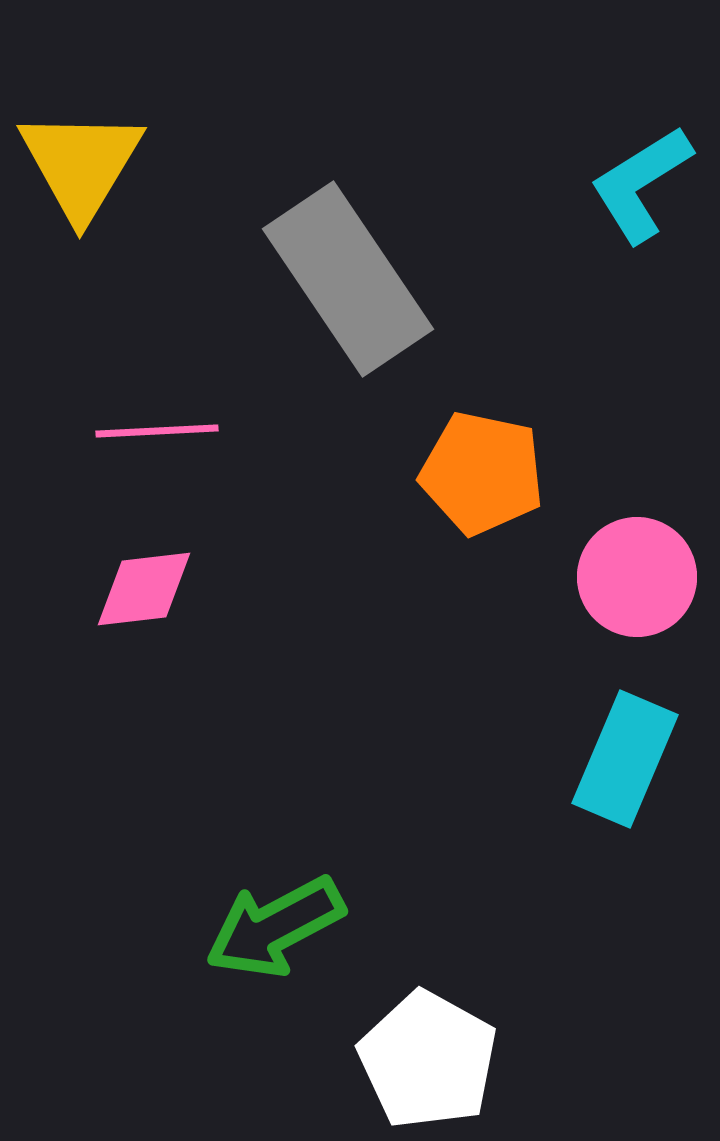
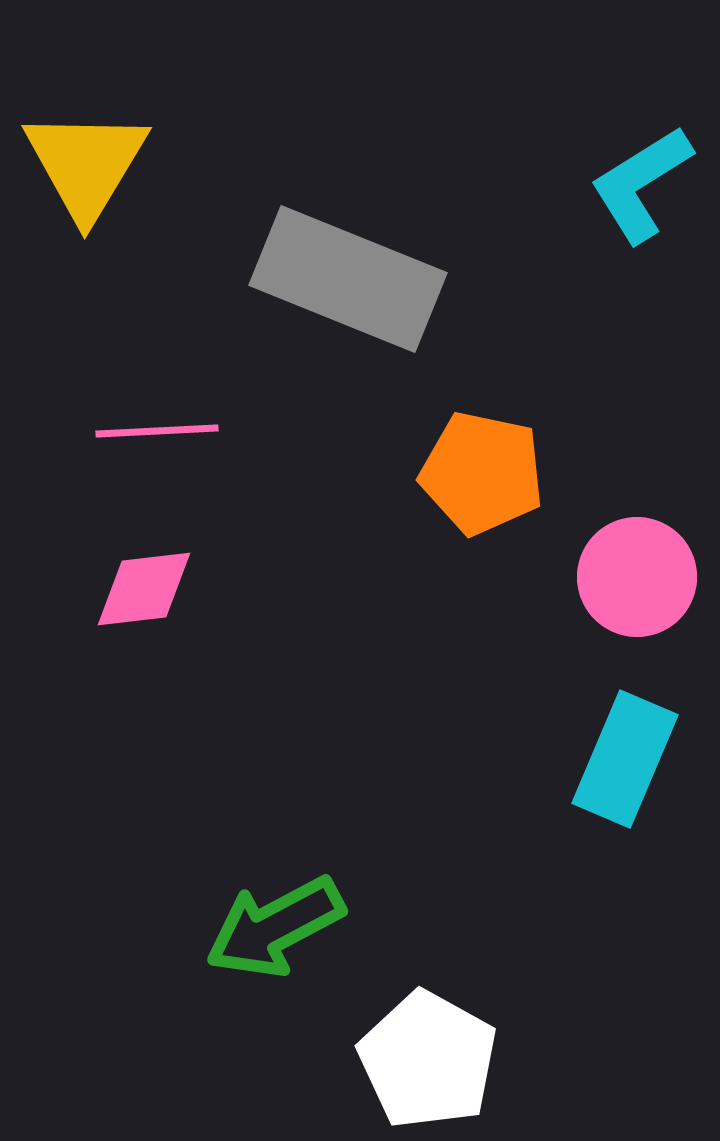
yellow triangle: moved 5 px right
gray rectangle: rotated 34 degrees counterclockwise
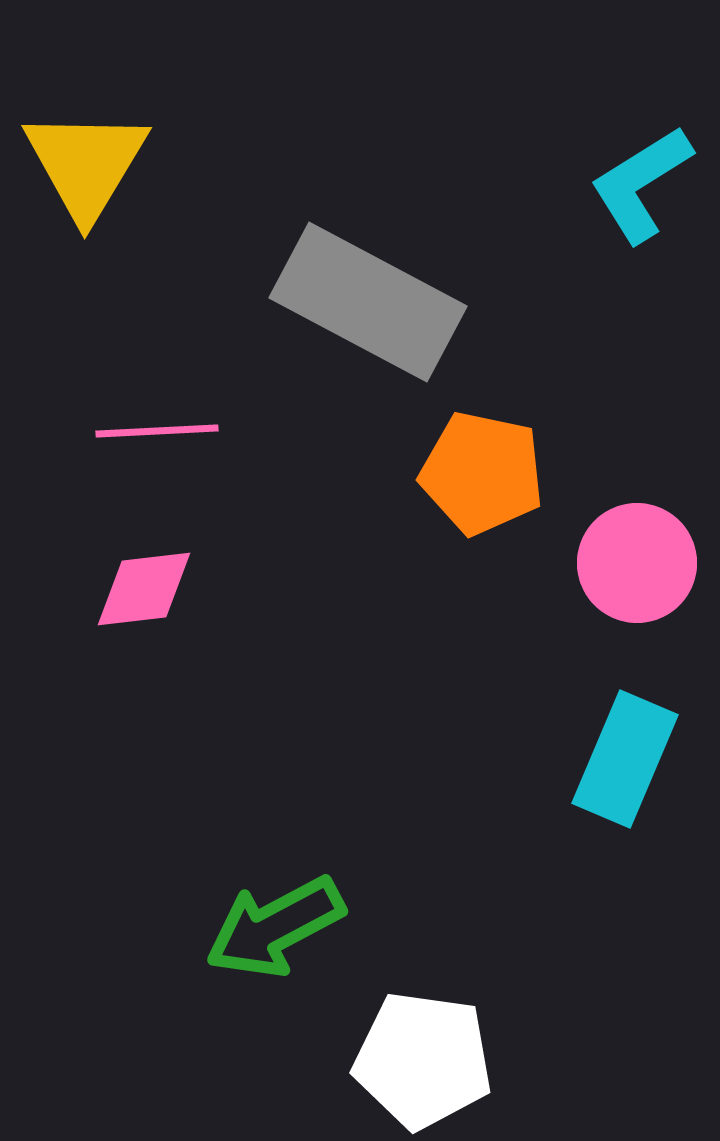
gray rectangle: moved 20 px right, 23 px down; rotated 6 degrees clockwise
pink circle: moved 14 px up
white pentagon: moved 5 px left; rotated 21 degrees counterclockwise
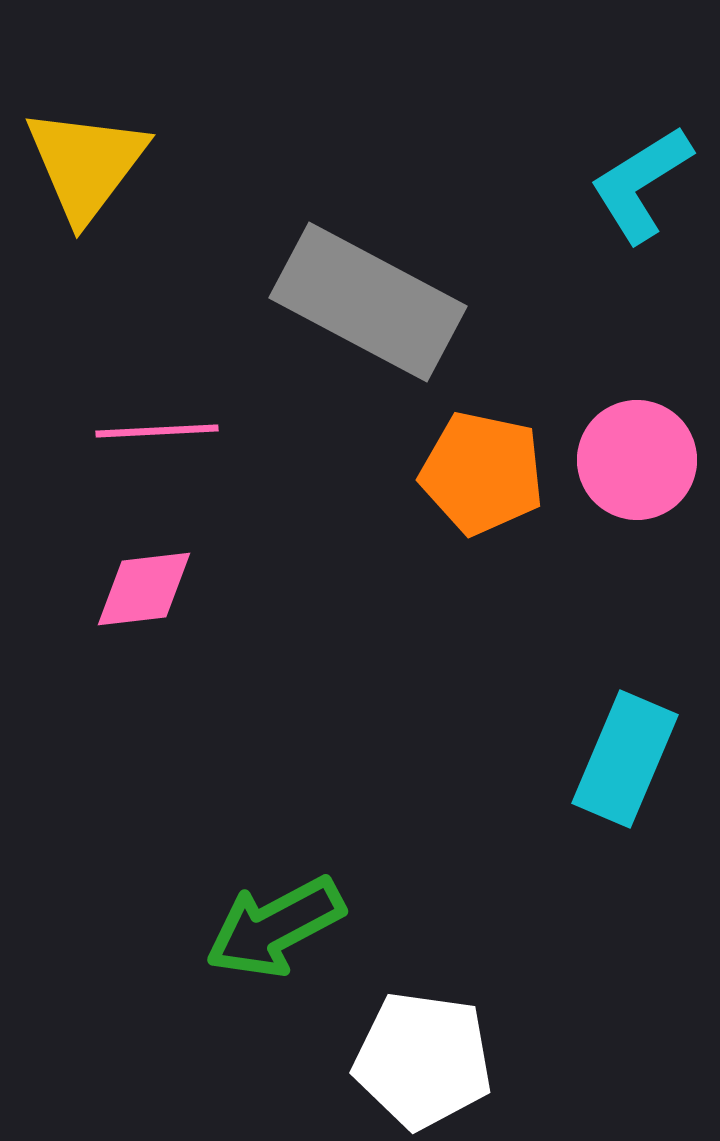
yellow triangle: rotated 6 degrees clockwise
pink circle: moved 103 px up
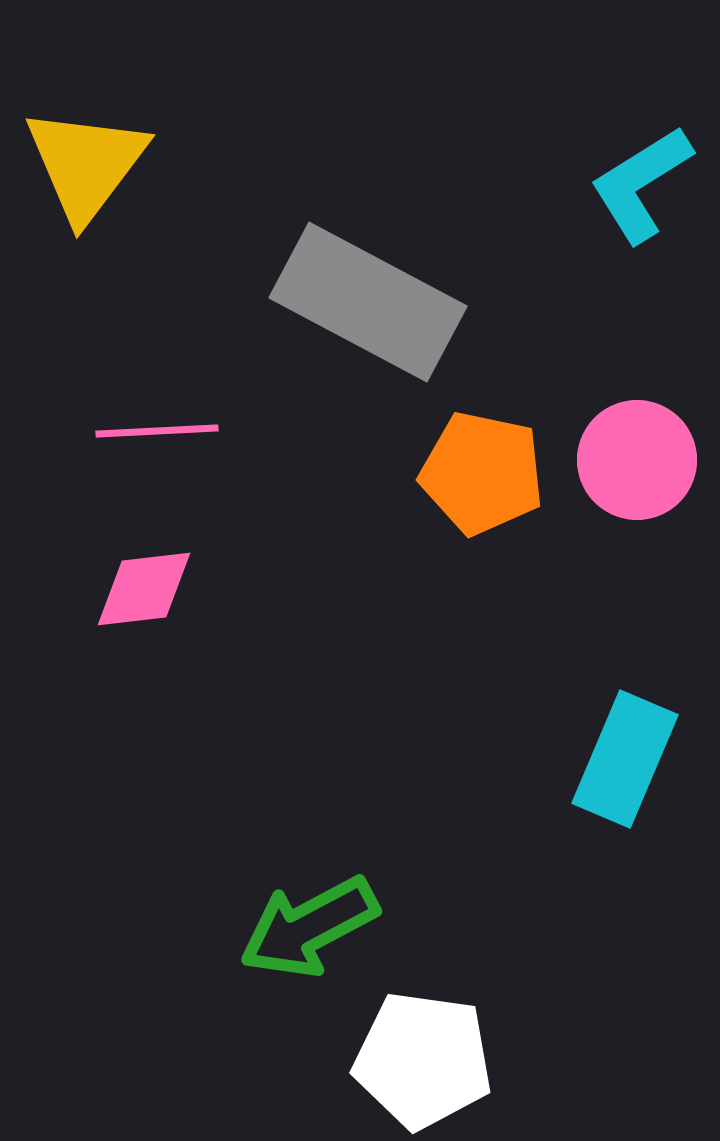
green arrow: moved 34 px right
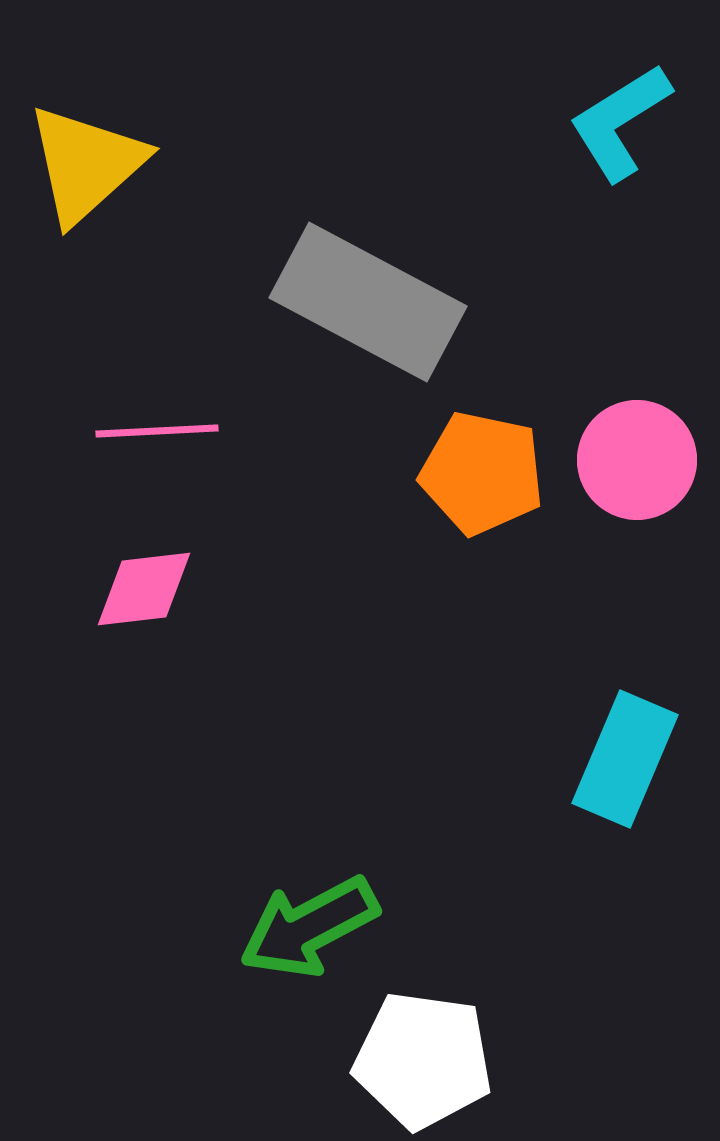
yellow triangle: rotated 11 degrees clockwise
cyan L-shape: moved 21 px left, 62 px up
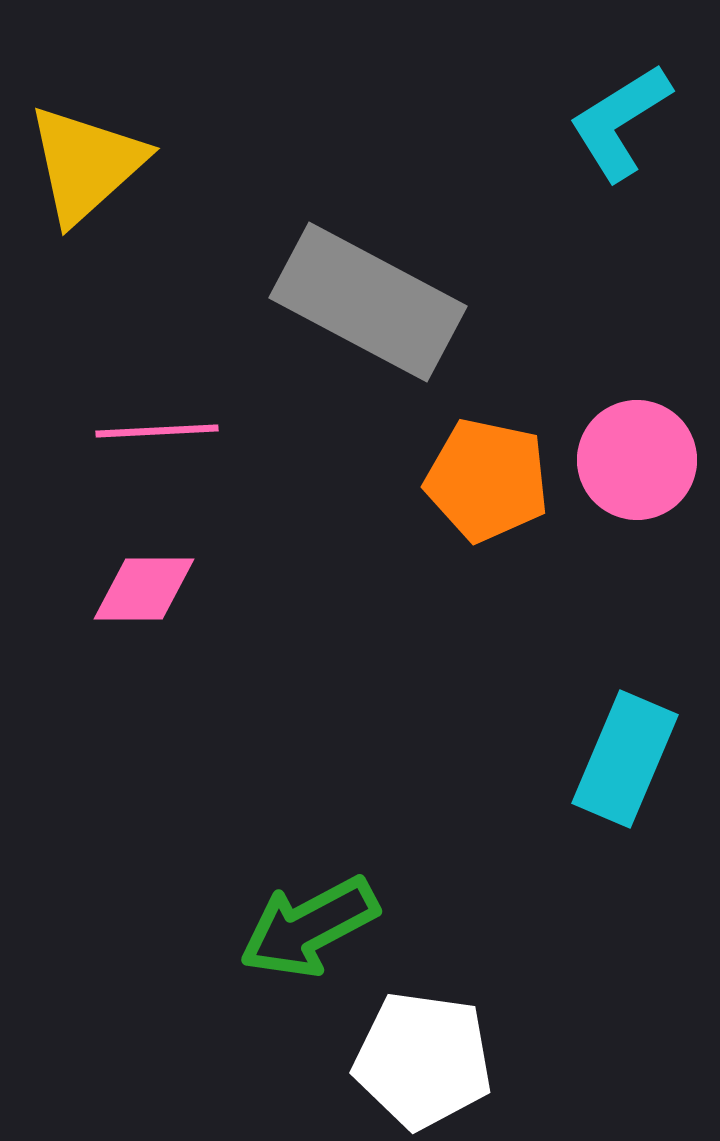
orange pentagon: moved 5 px right, 7 px down
pink diamond: rotated 7 degrees clockwise
